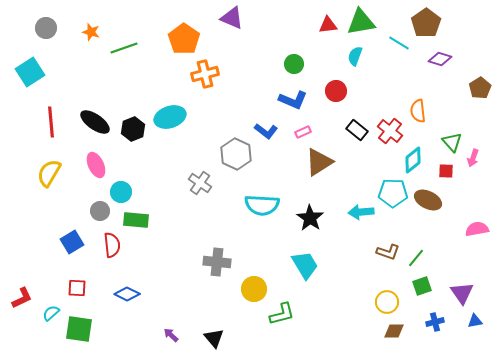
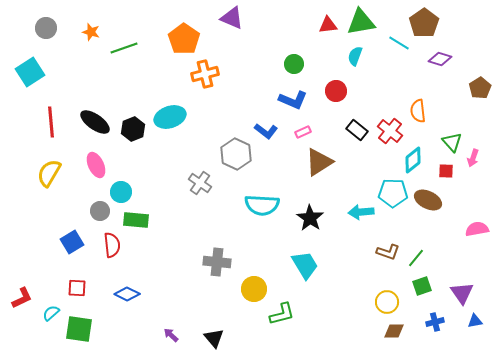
brown pentagon at (426, 23): moved 2 px left
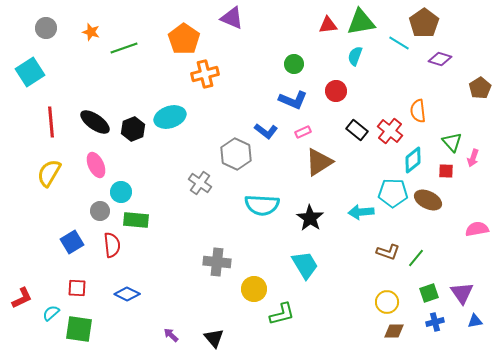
green square at (422, 286): moved 7 px right, 7 px down
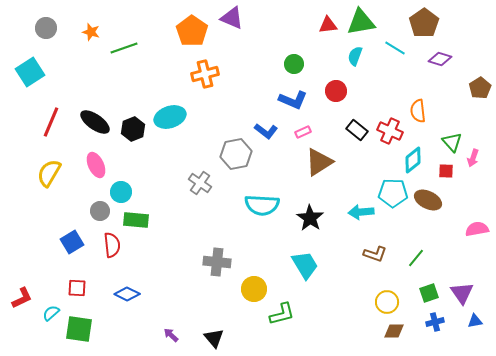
orange pentagon at (184, 39): moved 8 px right, 8 px up
cyan line at (399, 43): moved 4 px left, 5 px down
red line at (51, 122): rotated 28 degrees clockwise
red cross at (390, 131): rotated 15 degrees counterclockwise
gray hexagon at (236, 154): rotated 24 degrees clockwise
brown L-shape at (388, 252): moved 13 px left, 2 px down
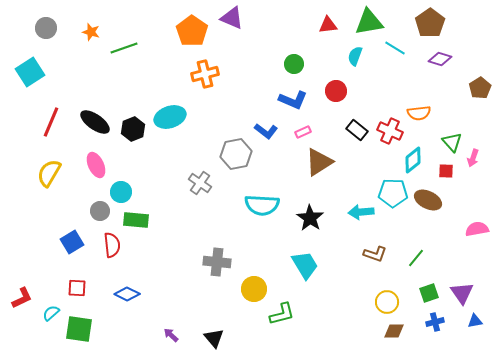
green triangle at (361, 22): moved 8 px right
brown pentagon at (424, 23): moved 6 px right
orange semicircle at (418, 111): moved 1 px right, 2 px down; rotated 90 degrees counterclockwise
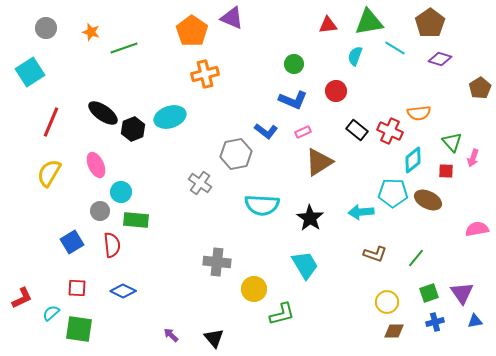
black ellipse at (95, 122): moved 8 px right, 9 px up
blue diamond at (127, 294): moved 4 px left, 3 px up
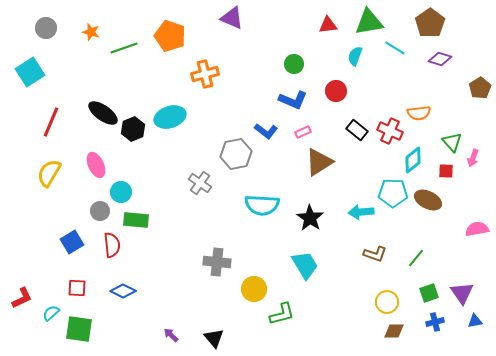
orange pentagon at (192, 31): moved 22 px left, 5 px down; rotated 16 degrees counterclockwise
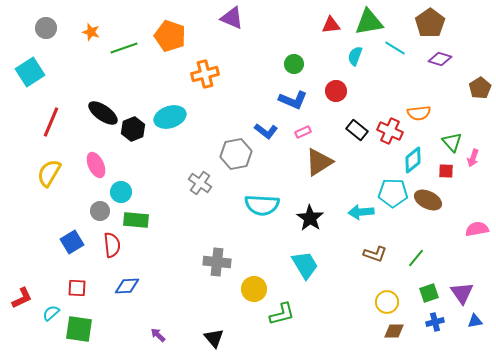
red triangle at (328, 25): moved 3 px right
blue diamond at (123, 291): moved 4 px right, 5 px up; rotated 30 degrees counterclockwise
purple arrow at (171, 335): moved 13 px left
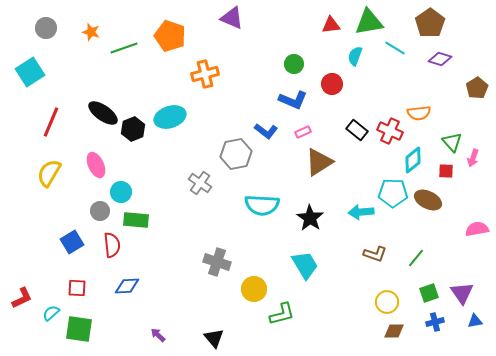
brown pentagon at (480, 88): moved 3 px left
red circle at (336, 91): moved 4 px left, 7 px up
gray cross at (217, 262): rotated 12 degrees clockwise
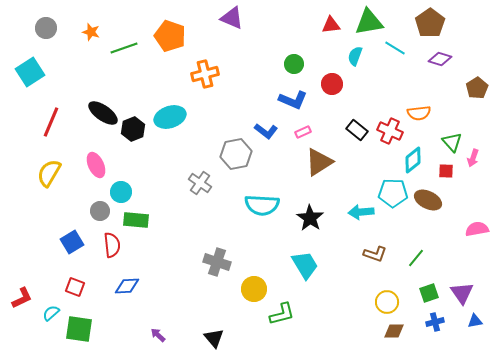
red square at (77, 288): moved 2 px left, 1 px up; rotated 18 degrees clockwise
